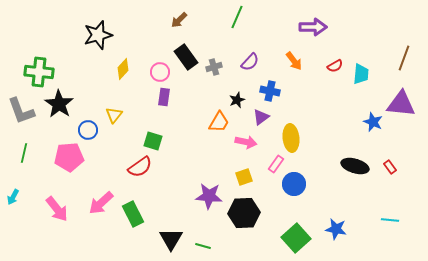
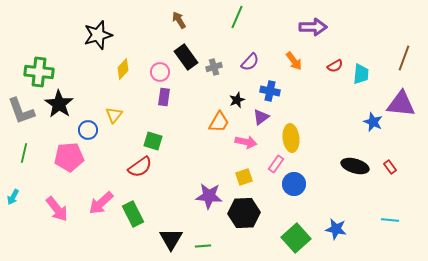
brown arrow at (179, 20): rotated 102 degrees clockwise
green line at (203, 246): rotated 21 degrees counterclockwise
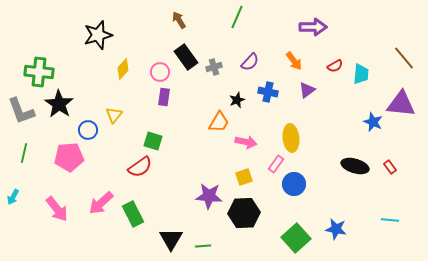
brown line at (404, 58): rotated 60 degrees counterclockwise
blue cross at (270, 91): moved 2 px left, 1 px down
purple triangle at (261, 117): moved 46 px right, 27 px up
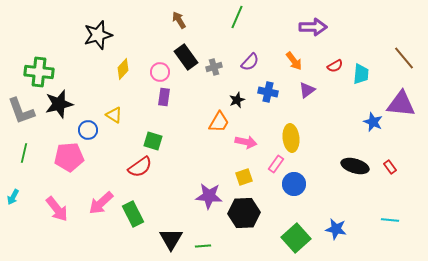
black star at (59, 104): rotated 24 degrees clockwise
yellow triangle at (114, 115): rotated 36 degrees counterclockwise
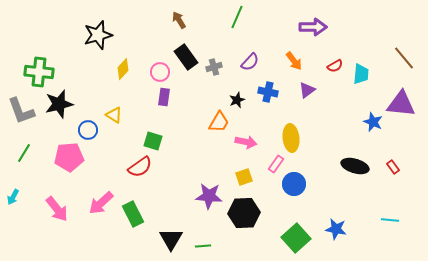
green line at (24, 153): rotated 18 degrees clockwise
red rectangle at (390, 167): moved 3 px right
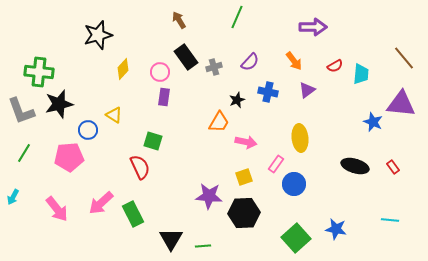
yellow ellipse at (291, 138): moved 9 px right
red semicircle at (140, 167): rotated 80 degrees counterclockwise
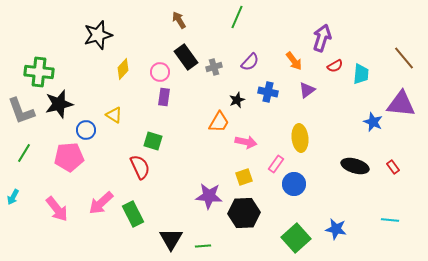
purple arrow at (313, 27): moved 9 px right, 11 px down; rotated 72 degrees counterclockwise
blue circle at (88, 130): moved 2 px left
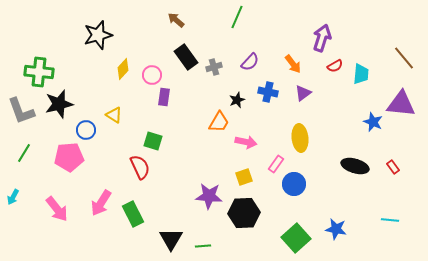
brown arrow at (179, 20): moved 3 px left; rotated 18 degrees counterclockwise
orange arrow at (294, 61): moved 1 px left, 3 px down
pink circle at (160, 72): moved 8 px left, 3 px down
purple triangle at (307, 90): moved 4 px left, 3 px down
pink arrow at (101, 203): rotated 16 degrees counterclockwise
